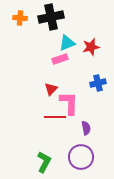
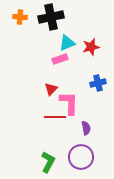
orange cross: moved 1 px up
green L-shape: moved 4 px right
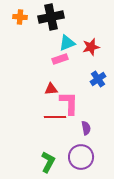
blue cross: moved 4 px up; rotated 21 degrees counterclockwise
red triangle: rotated 40 degrees clockwise
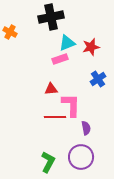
orange cross: moved 10 px left, 15 px down; rotated 24 degrees clockwise
pink L-shape: moved 2 px right, 2 px down
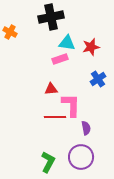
cyan triangle: rotated 30 degrees clockwise
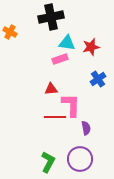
purple circle: moved 1 px left, 2 px down
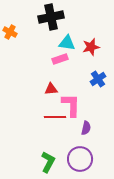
purple semicircle: rotated 24 degrees clockwise
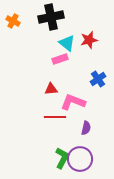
orange cross: moved 3 px right, 11 px up
cyan triangle: rotated 30 degrees clockwise
red star: moved 2 px left, 7 px up
pink L-shape: moved 2 px right, 3 px up; rotated 70 degrees counterclockwise
green L-shape: moved 14 px right, 4 px up
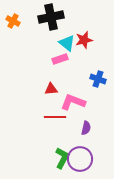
red star: moved 5 px left
blue cross: rotated 35 degrees counterclockwise
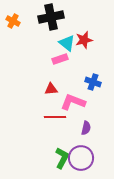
blue cross: moved 5 px left, 3 px down
purple circle: moved 1 px right, 1 px up
